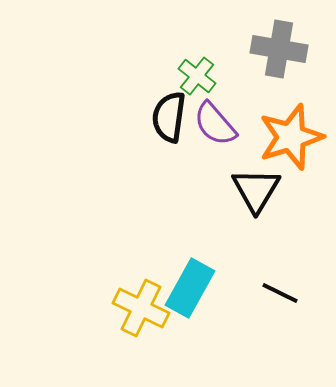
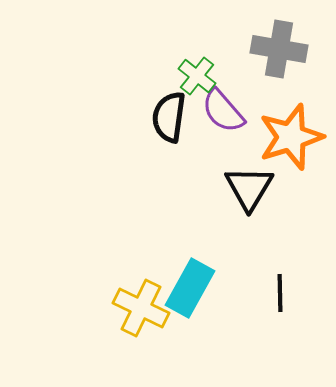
purple semicircle: moved 8 px right, 13 px up
black triangle: moved 7 px left, 2 px up
black line: rotated 63 degrees clockwise
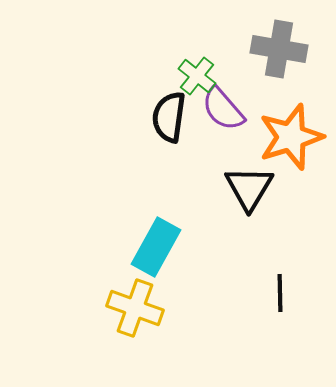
purple semicircle: moved 2 px up
cyan rectangle: moved 34 px left, 41 px up
yellow cross: moved 6 px left; rotated 6 degrees counterclockwise
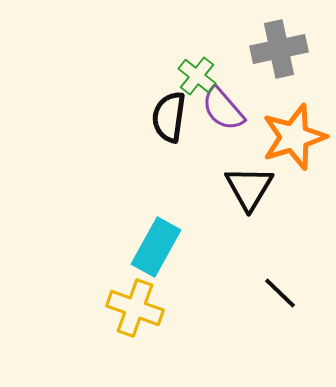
gray cross: rotated 22 degrees counterclockwise
orange star: moved 3 px right
black line: rotated 45 degrees counterclockwise
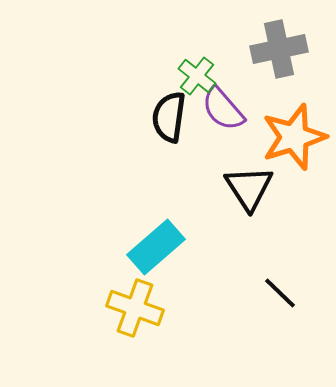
black triangle: rotated 4 degrees counterclockwise
cyan rectangle: rotated 20 degrees clockwise
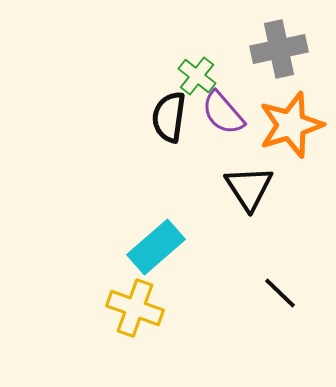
purple semicircle: moved 4 px down
orange star: moved 3 px left, 12 px up
